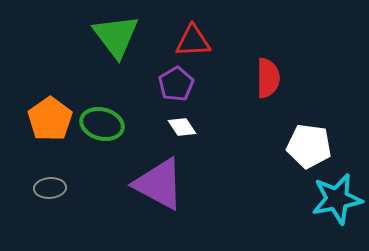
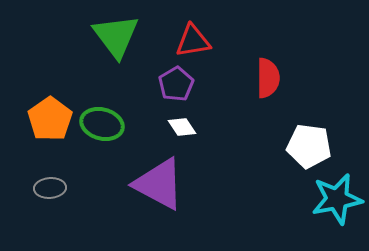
red triangle: rotated 6 degrees counterclockwise
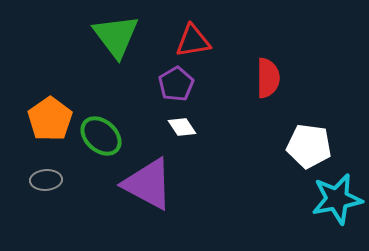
green ellipse: moved 1 px left, 12 px down; rotated 27 degrees clockwise
purple triangle: moved 11 px left
gray ellipse: moved 4 px left, 8 px up
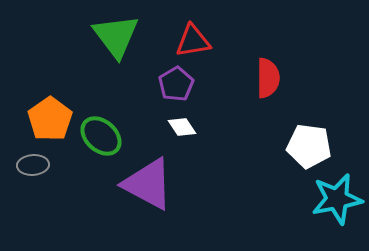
gray ellipse: moved 13 px left, 15 px up
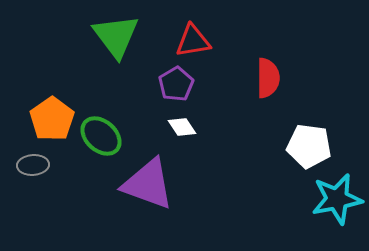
orange pentagon: moved 2 px right
purple triangle: rotated 8 degrees counterclockwise
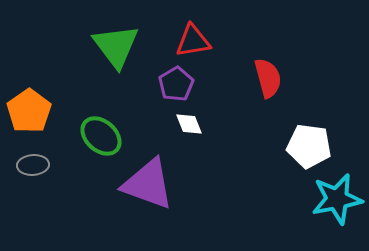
green triangle: moved 10 px down
red semicircle: rotated 15 degrees counterclockwise
orange pentagon: moved 23 px left, 8 px up
white diamond: moved 7 px right, 3 px up; rotated 12 degrees clockwise
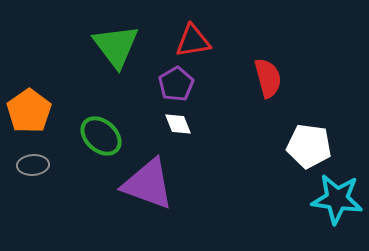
white diamond: moved 11 px left
cyan star: rotated 18 degrees clockwise
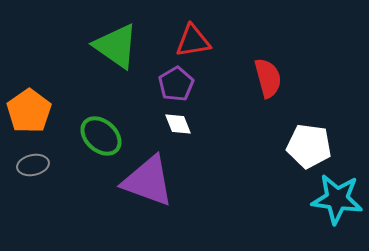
green triangle: rotated 18 degrees counterclockwise
gray ellipse: rotated 8 degrees counterclockwise
purple triangle: moved 3 px up
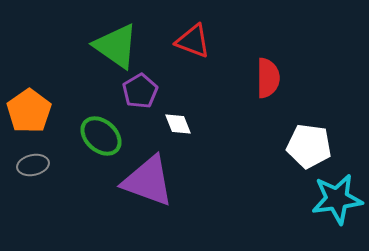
red triangle: rotated 30 degrees clockwise
red semicircle: rotated 15 degrees clockwise
purple pentagon: moved 36 px left, 7 px down
cyan star: rotated 15 degrees counterclockwise
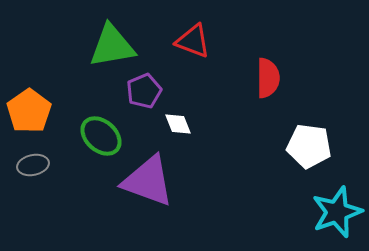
green triangle: moved 4 px left; rotated 45 degrees counterclockwise
purple pentagon: moved 4 px right; rotated 8 degrees clockwise
cyan star: moved 13 px down; rotated 12 degrees counterclockwise
